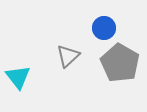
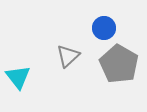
gray pentagon: moved 1 px left, 1 px down
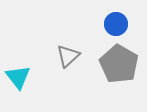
blue circle: moved 12 px right, 4 px up
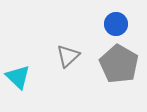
cyan triangle: rotated 8 degrees counterclockwise
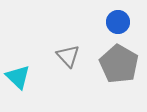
blue circle: moved 2 px right, 2 px up
gray triangle: rotated 30 degrees counterclockwise
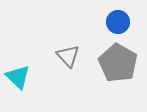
gray pentagon: moved 1 px left, 1 px up
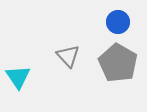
cyan triangle: rotated 12 degrees clockwise
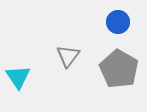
gray triangle: rotated 20 degrees clockwise
gray pentagon: moved 1 px right, 6 px down
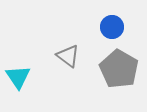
blue circle: moved 6 px left, 5 px down
gray triangle: rotated 30 degrees counterclockwise
